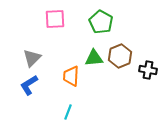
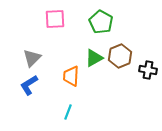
green triangle: rotated 24 degrees counterclockwise
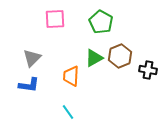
blue L-shape: rotated 140 degrees counterclockwise
cyan line: rotated 56 degrees counterclockwise
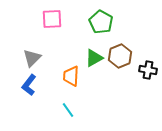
pink square: moved 3 px left
blue L-shape: rotated 120 degrees clockwise
cyan line: moved 2 px up
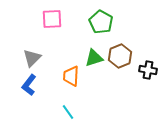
green triangle: rotated 12 degrees clockwise
cyan line: moved 2 px down
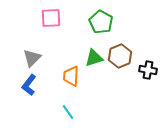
pink square: moved 1 px left, 1 px up
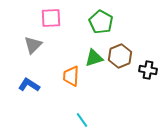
gray triangle: moved 1 px right, 13 px up
blue L-shape: rotated 85 degrees clockwise
cyan line: moved 14 px right, 8 px down
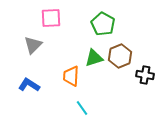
green pentagon: moved 2 px right, 2 px down
black cross: moved 3 px left, 5 px down
cyan line: moved 12 px up
